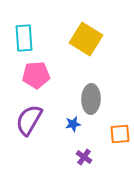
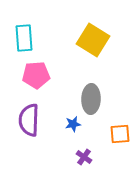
yellow square: moved 7 px right, 1 px down
purple semicircle: rotated 28 degrees counterclockwise
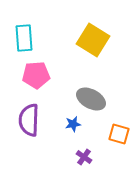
gray ellipse: rotated 64 degrees counterclockwise
orange square: moved 1 px left; rotated 20 degrees clockwise
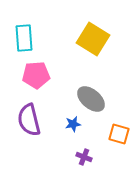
yellow square: moved 1 px up
gray ellipse: rotated 12 degrees clockwise
purple semicircle: rotated 16 degrees counterclockwise
purple cross: rotated 14 degrees counterclockwise
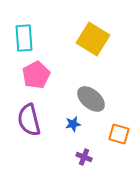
pink pentagon: rotated 24 degrees counterclockwise
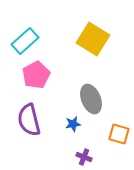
cyan rectangle: moved 1 px right, 3 px down; rotated 52 degrees clockwise
gray ellipse: rotated 28 degrees clockwise
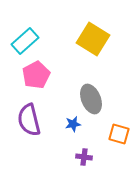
purple cross: rotated 14 degrees counterclockwise
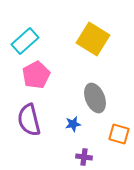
gray ellipse: moved 4 px right, 1 px up
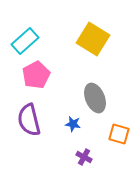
blue star: rotated 21 degrees clockwise
purple cross: rotated 21 degrees clockwise
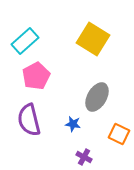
pink pentagon: moved 1 px down
gray ellipse: moved 2 px right, 1 px up; rotated 52 degrees clockwise
orange square: rotated 10 degrees clockwise
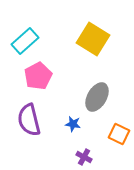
pink pentagon: moved 2 px right
